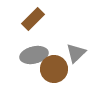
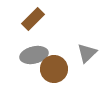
gray triangle: moved 11 px right
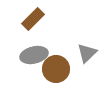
brown circle: moved 2 px right
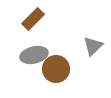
gray triangle: moved 6 px right, 7 px up
